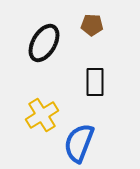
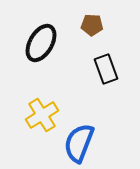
black ellipse: moved 3 px left
black rectangle: moved 11 px right, 13 px up; rotated 20 degrees counterclockwise
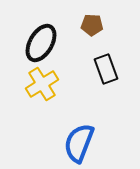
yellow cross: moved 31 px up
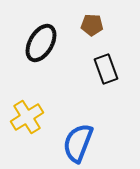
yellow cross: moved 15 px left, 33 px down
blue semicircle: moved 1 px left
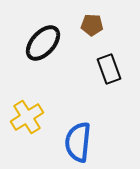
black ellipse: moved 2 px right; rotated 12 degrees clockwise
black rectangle: moved 3 px right
blue semicircle: moved 1 px up; rotated 15 degrees counterclockwise
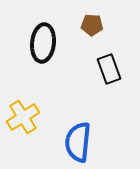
black ellipse: rotated 36 degrees counterclockwise
yellow cross: moved 4 px left
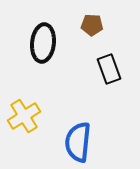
yellow cross: moved 1 px right, 1 px up
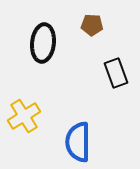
black rectangle: moved 7 px right, 4 px down
blue semicircle: rotated 6 degrees counterclockwise
